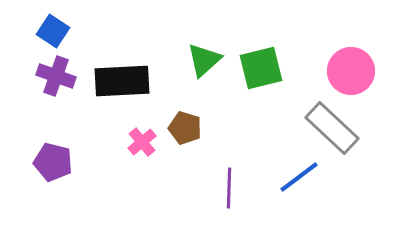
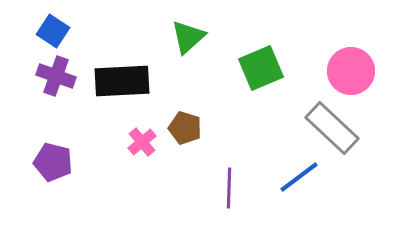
green triangle: moved 16 px left, 23 px up
green square: rotated 9 degrees counterclockwise
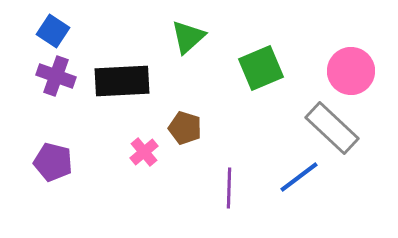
pink cross: moved 2 px right, 10 px down
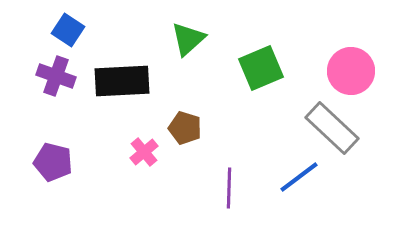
blue square: moved 15 px right, 1 px up
green triangle: moved 2 px down
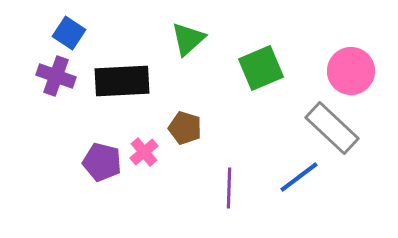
blue square: moved 1 px right, 3 px down
purple pentagon: moved 49 px right
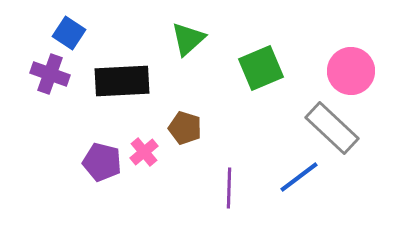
purple cross: moved 6 px left, 2 px up
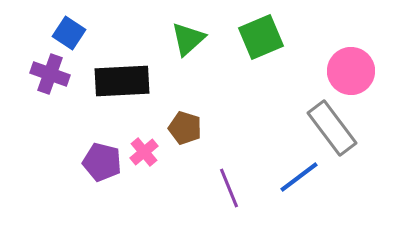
green square: moved 31 px up
gray rectangle: rotated 10 degrees clockwise
purple line: rotated 24 degrees counterclockwise
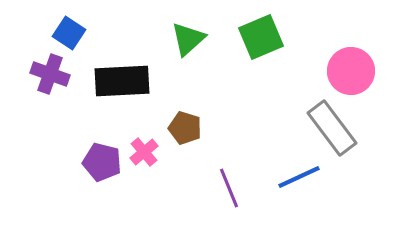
blue line: rotated 12 degrees clockwise
